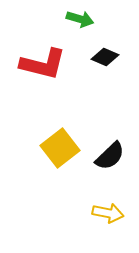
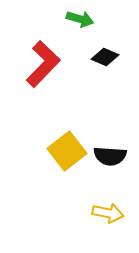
red L-shape: rotated 60 degrees counterclockwise
yellow square: moved 7 px right, 3 px down
black semicircle: rotated 48 degrees clockwise
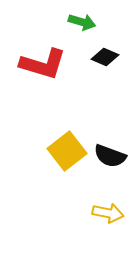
green arrow: moved 2 px right, 3 px down
red L-shape: rotated 63 degrees clockwise
black semicircle: rotated 16 degrees clockwise
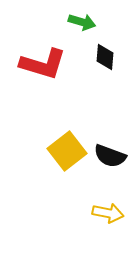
black diamond: rotated 72 degrees clockwise
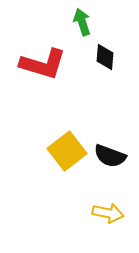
green arrow: rotated 124 degrees counterclockwise
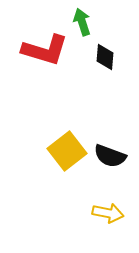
red L-shape: moved 2 px right, 14 px up
